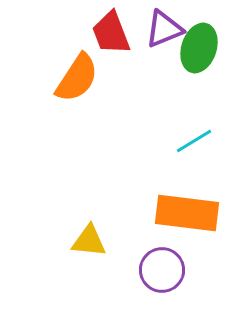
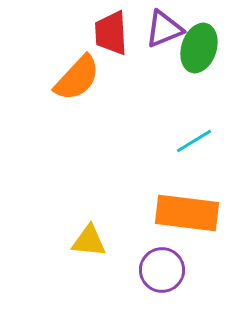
red trapezoid: rotated 18 degrees clockwise
orange semicircle: rotated 10 degrees clockwise
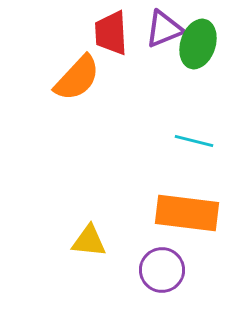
green ellipse: moved 1 px left, 4 px up
cyan line: rotated 45 degrees clockwise
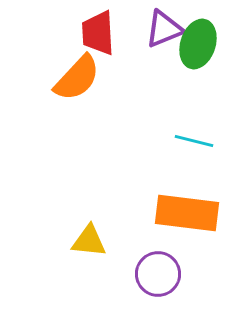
red trapezoid: moved 13 px left
purple circle: moved 4 px left, 4 px down
